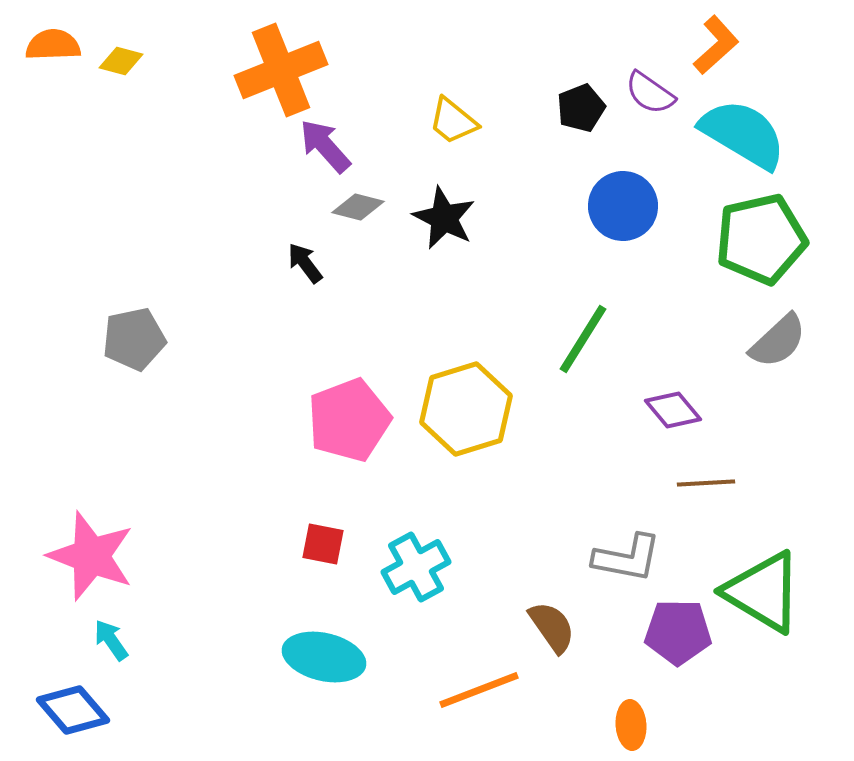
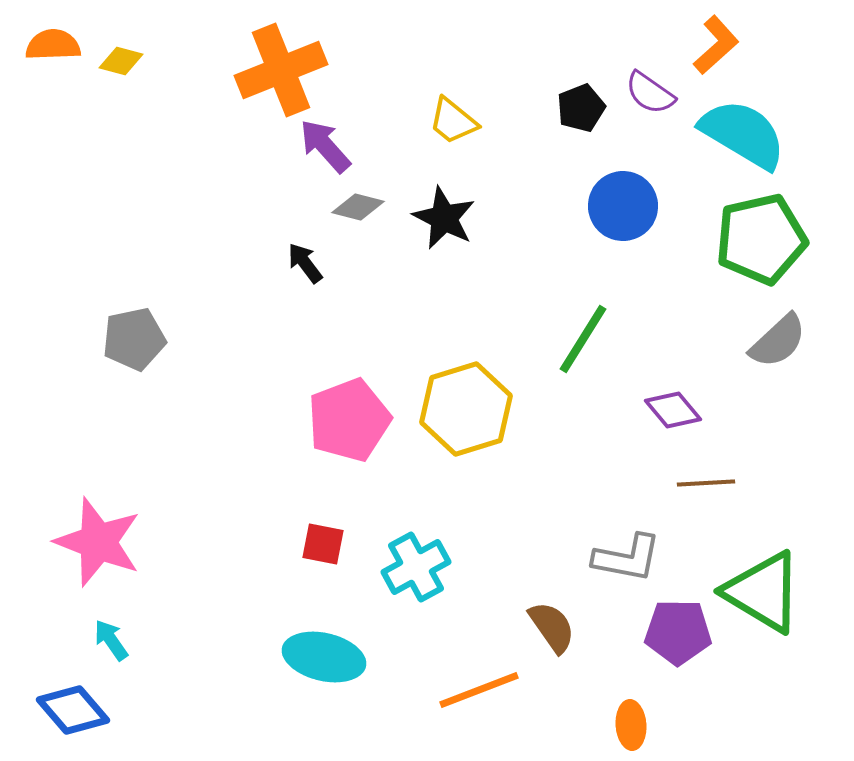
pink star: moved 7 px right, 14 px up
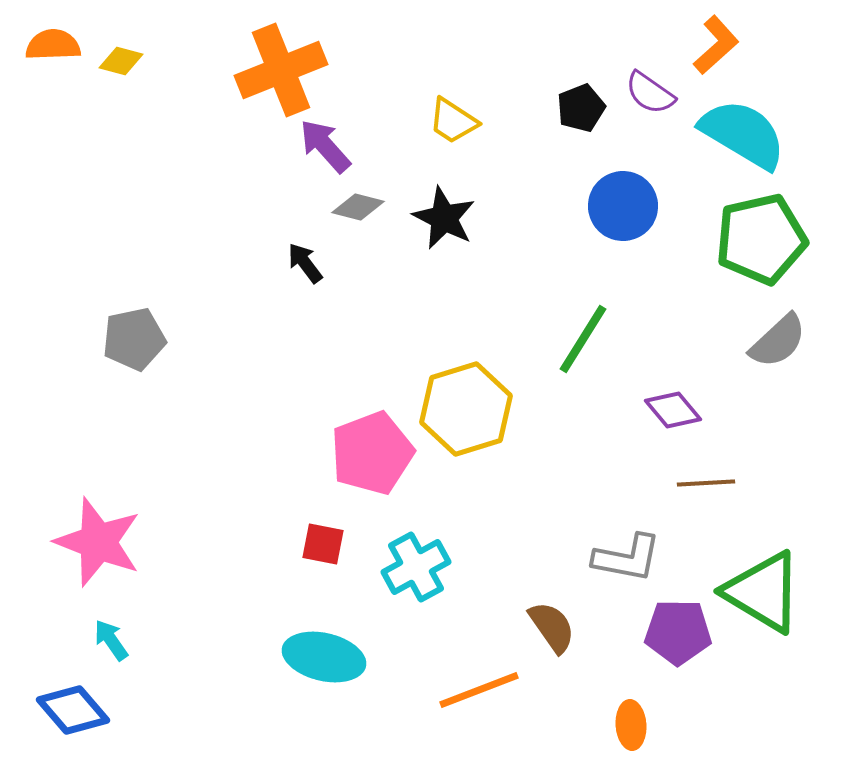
yellow trapezoid: rotated 6 degrees counterclockwise
pink pentagon: moved 23 px right, 33 px down
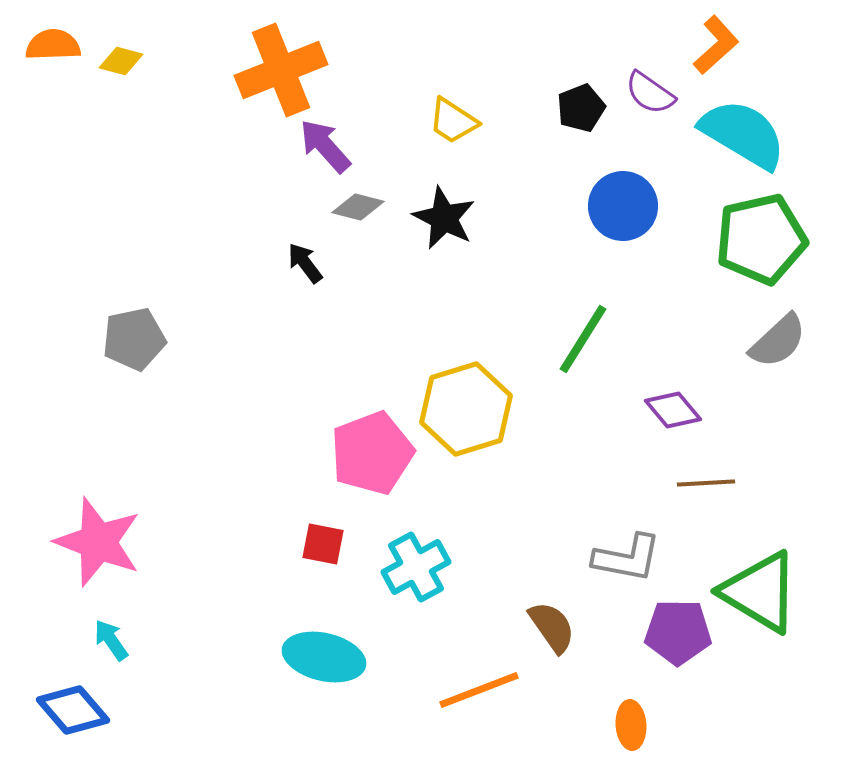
green triangle: moved 3 px left
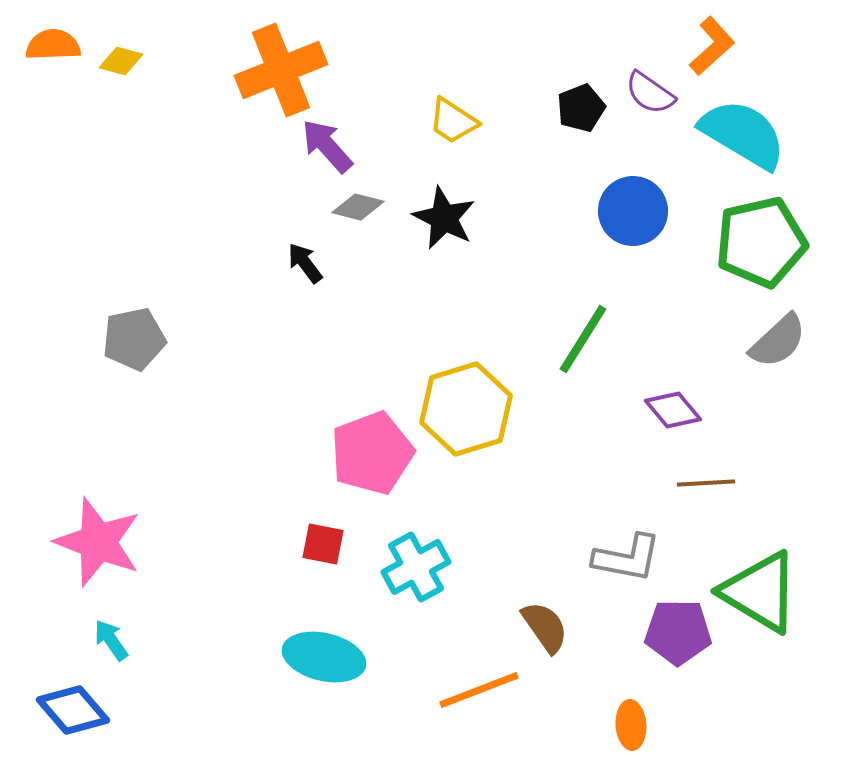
orange L-shape: moved 4 px left, 1 px down
purple arrow: moved 2 px right
blue circle: moved 10 px right, 5 px down
green pentagon: moved 3 px down
brown semicircle: moved 7 px left
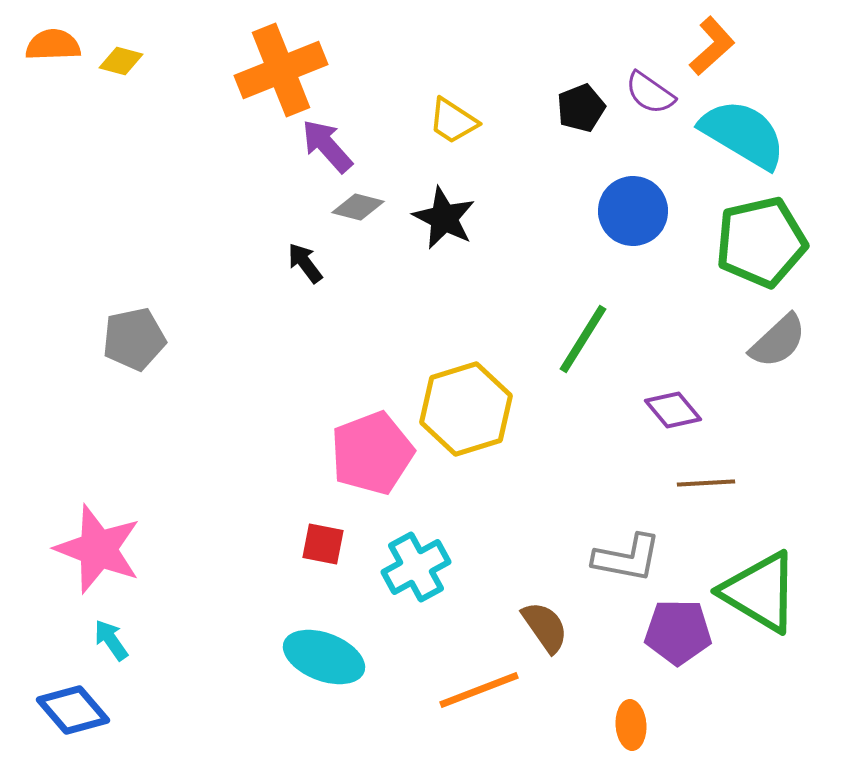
pink star: moved 7 px down
cyan ellipse: rotated 8 degrees clockwise
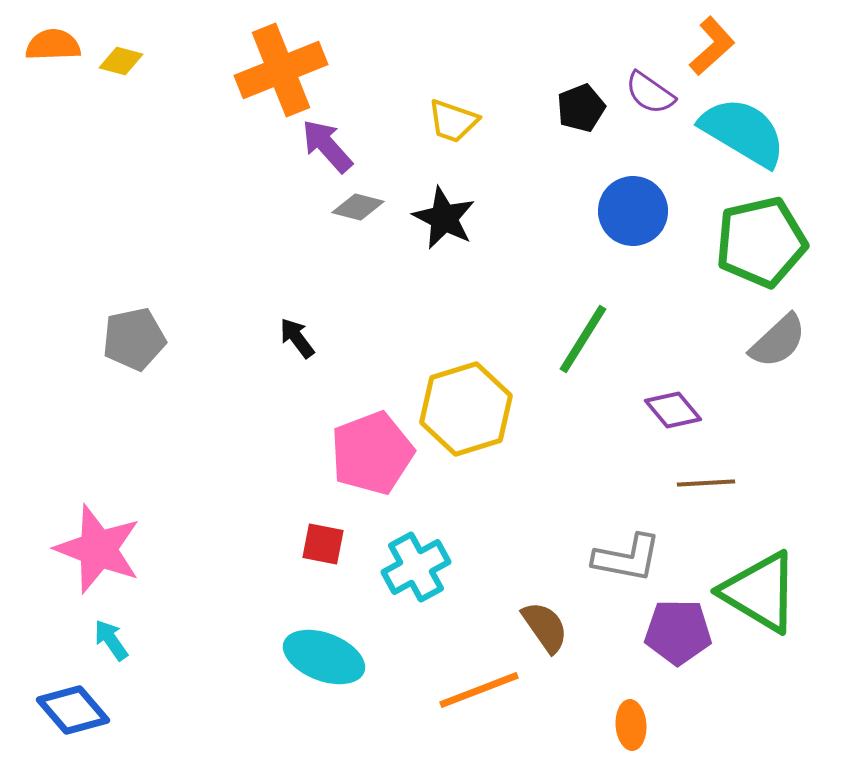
yellow trapezoid: rotated 14 degrees counterclockwise
cyan semicircle: moved 2 px up
black arrow: moved 8 px left, 75 px down
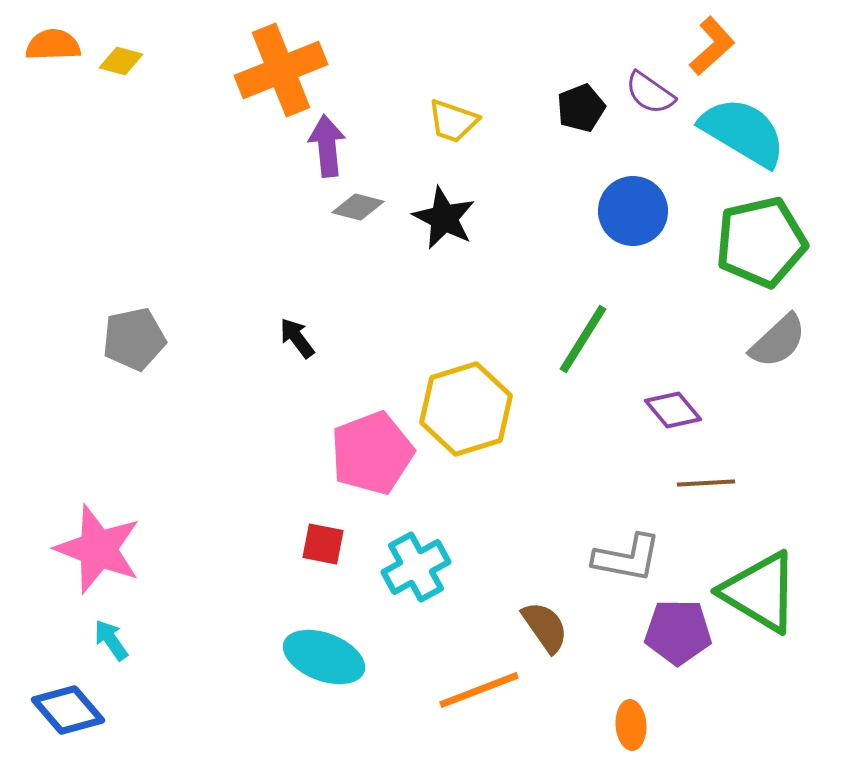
purple arrow: rotated 36 degrees clockwise
blue diamond: moved 5 px left
